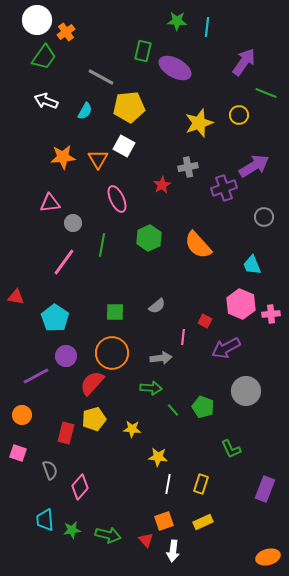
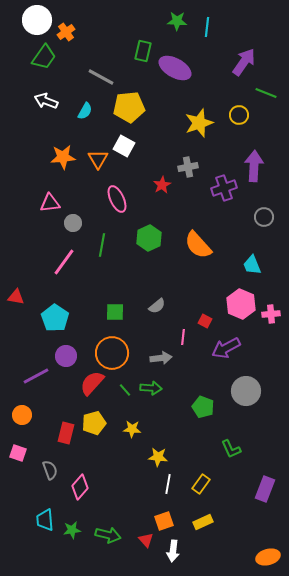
purple arrow at (254, 166): rotated 56 degrees counterclockwise
green line at (173, 410): moved 48 px left, 20 px up
yellow pentagon at (94, 419): moved 4 px down
yellow rectangle at (201, 484): rotated 18 degrees clockwise
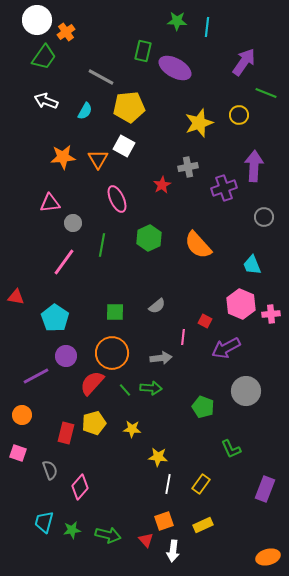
cyan trapezoid at (45, 520): moved 1 px left, 2 px down; rotated 20 degrees clockwise
yellow rectangle at (203, 522): moved 3 px down
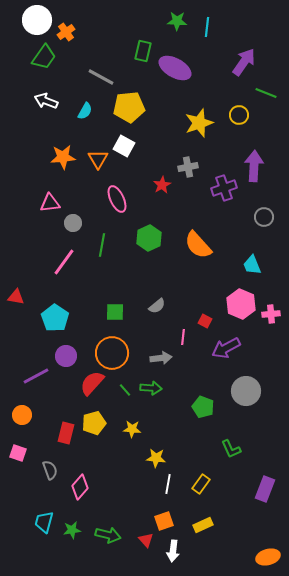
yellow star at (158, 457): moved 2 px left, 1 px down
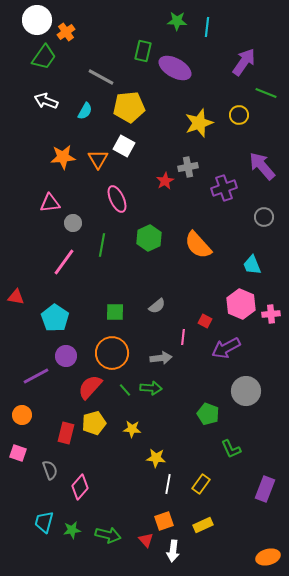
purple arrow at (254, 166): moved 8 px right; rotated 44 degrees counterclockwise
red star at (162, 185): moved 3 px right, 4 px up
red semicircle at (92, 383): moved 2 px left, 4 px down
green pentagon at (203, 407): moved 5 px right, 7 px down
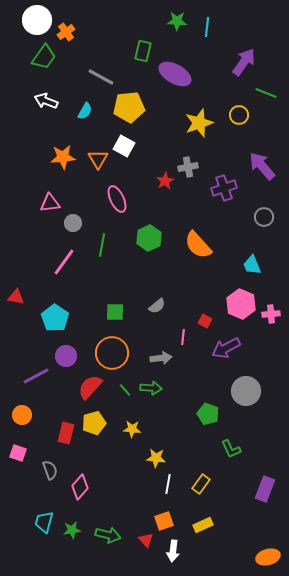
purple ellipse at (175, 68): moved 6 px down
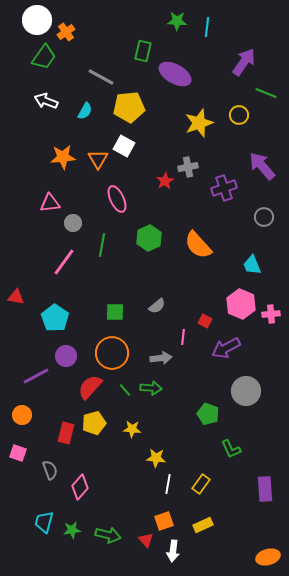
purple rectangle at (265, 489): rotated 25 degrees counterclockwise
